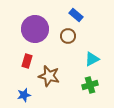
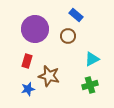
blue star: moved 4 px right, 6 px up
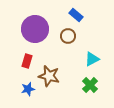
green cross: rotated 28 degrees counterclockwise
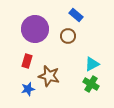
cyan triangle: moved 5 px down
green cross: moved 1 px right, 1 px up; rotated 14 degrees counterclockwise
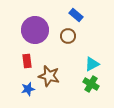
purple circle: moved 1 px down
red rectangle: rotated 24 degrees counterclockwise
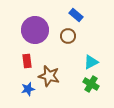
cyan triangle: moved 1 px left, 2 px up
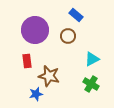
cyan triangle: moved 1 px right, 3 px up
blue star: moved 8 px right, 5 px down
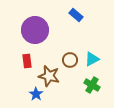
brown circle: moved 2 px right, 24 px down
green cross: moved 1 px right, 1 px down
blue star: rotated 24 degrees counterclockwise
